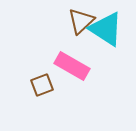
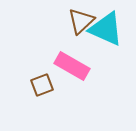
cyan triangle: rotated 9 degrees counterclockwise
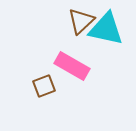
cyan triangle: rotated 12 degrees counterclockwise
brown square: moved 2 px right, 1 px down
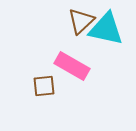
brown square: rotated 15 degrees clockwise
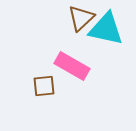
brown triangle: moved 3 px up
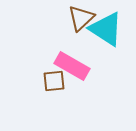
cyan triangle: rotated 21 degrees clockwise
brown square: moved 10 px right, 5 px up
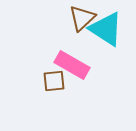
brown triangle: moved 1 px right
pink rectangle: moved 1 px up
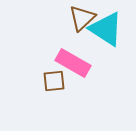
pink rectangle: moved 1 px right, 2 px up
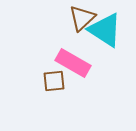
cyan triangle: moved 1 px left, 1 px down
